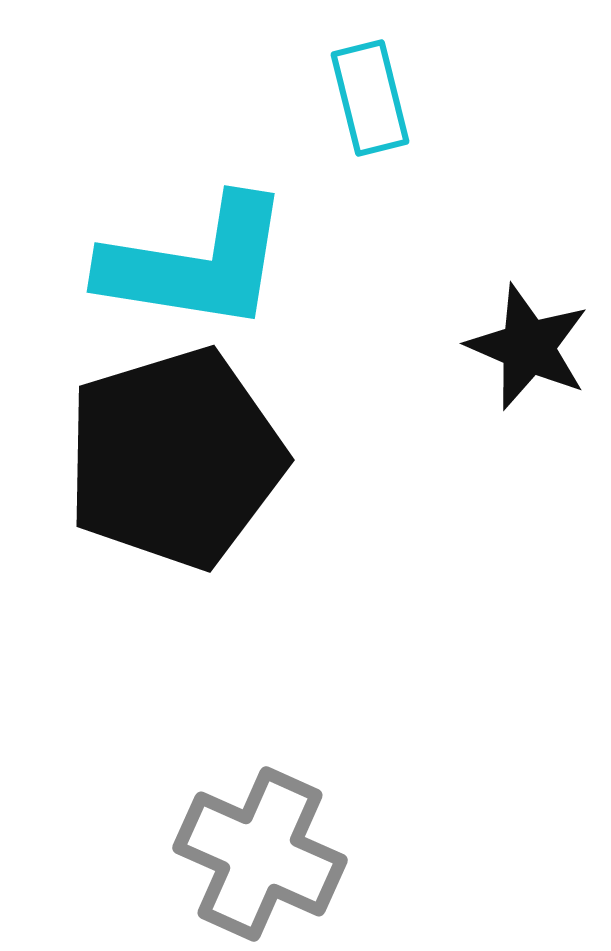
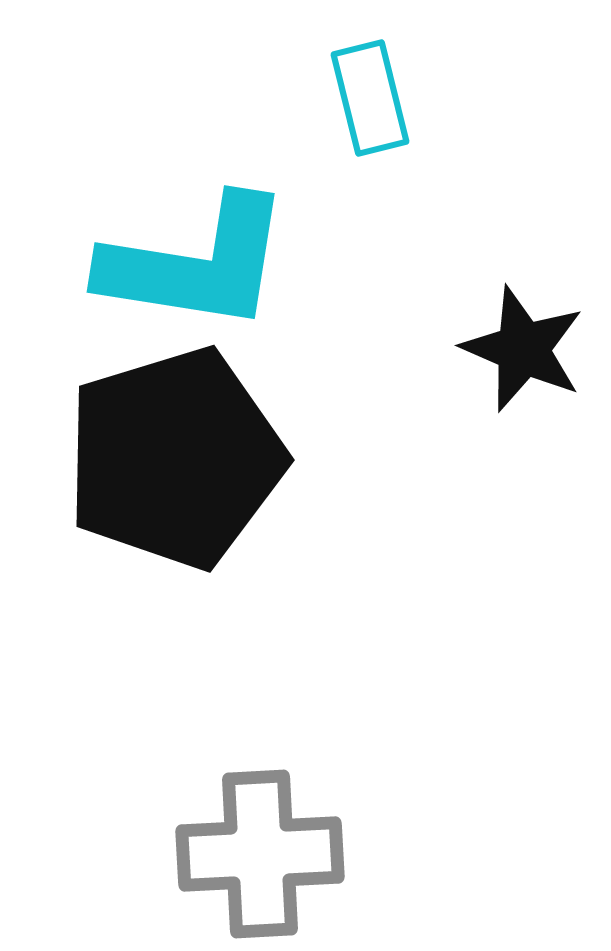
black star: moved 5 px left, 2 px down
gray cross: rotated 27 degrees counterclockwise
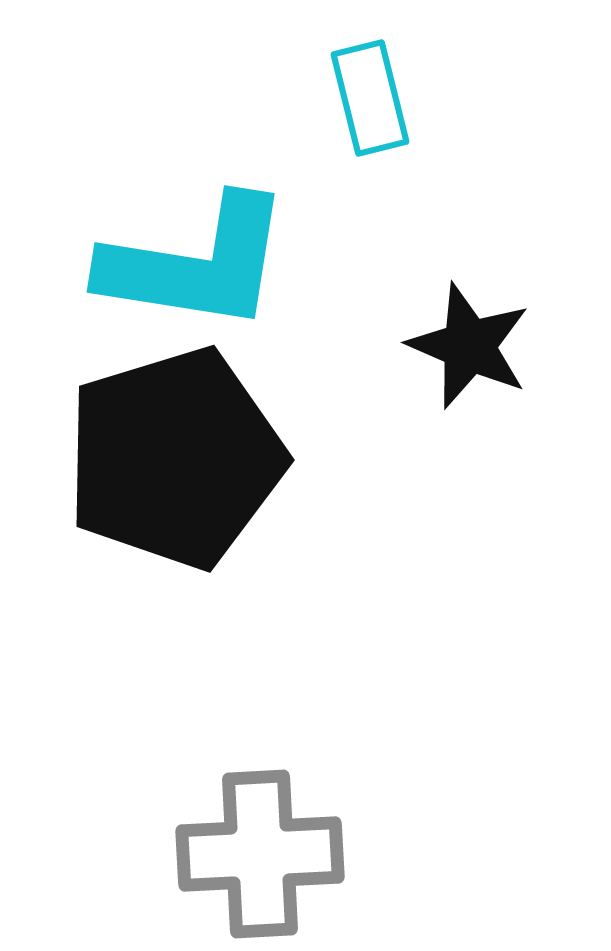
black star: moved 54 px left, 3 px up
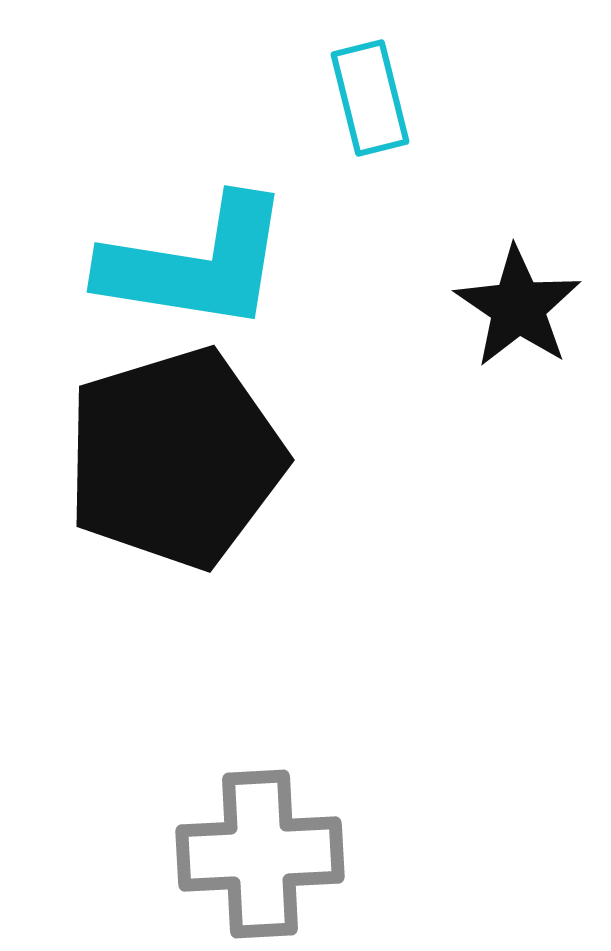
black star: moved 49 px right, 39 px up; rotated 11 degrees clockwise
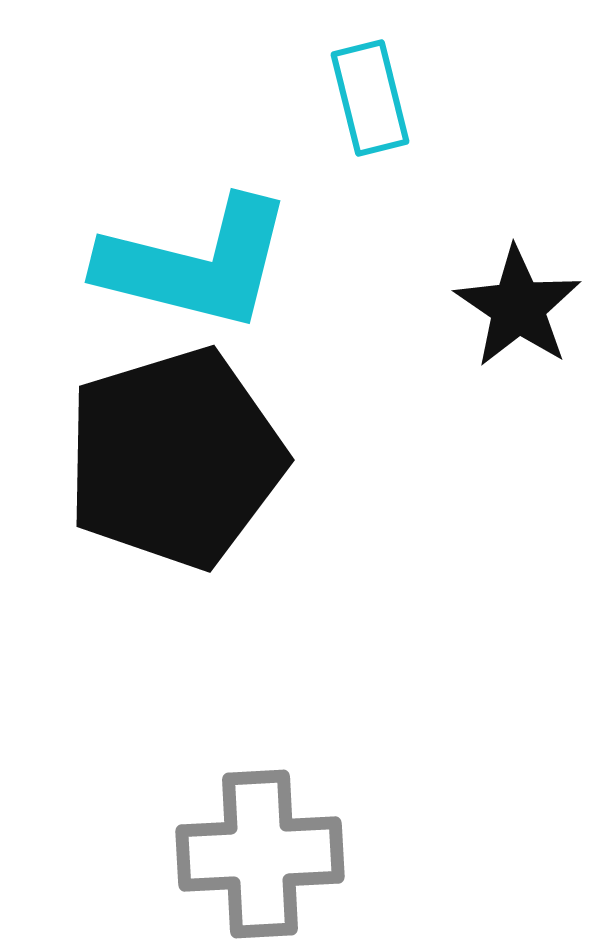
cyan L-shape: rotated 5 degrees clockwise
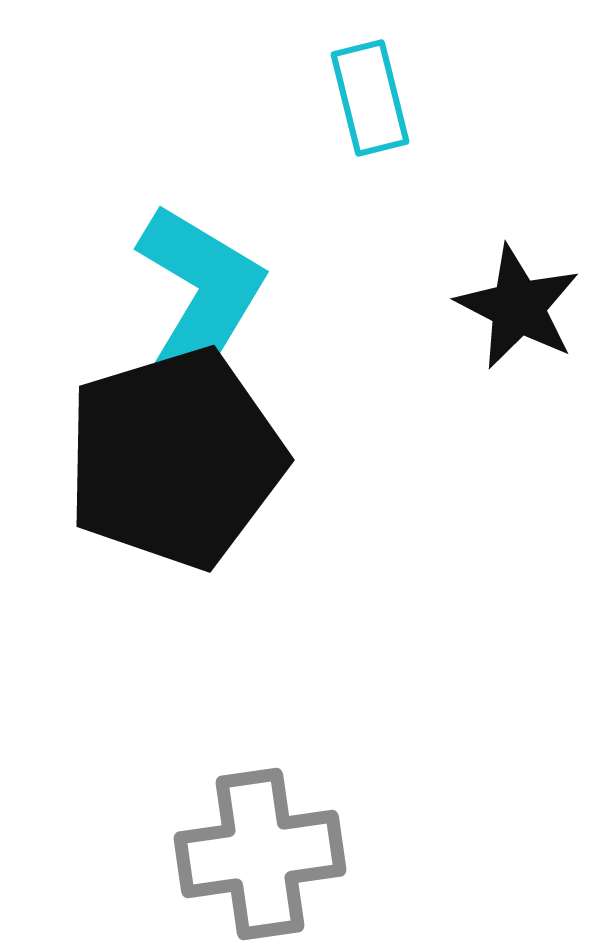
cyan L-shape: moved 41 px down; rotated 73 degrees counterclockwise
black star: rotated 7 degrees counterclockwise
gray cross: rotated 5 degrees counterclockwise
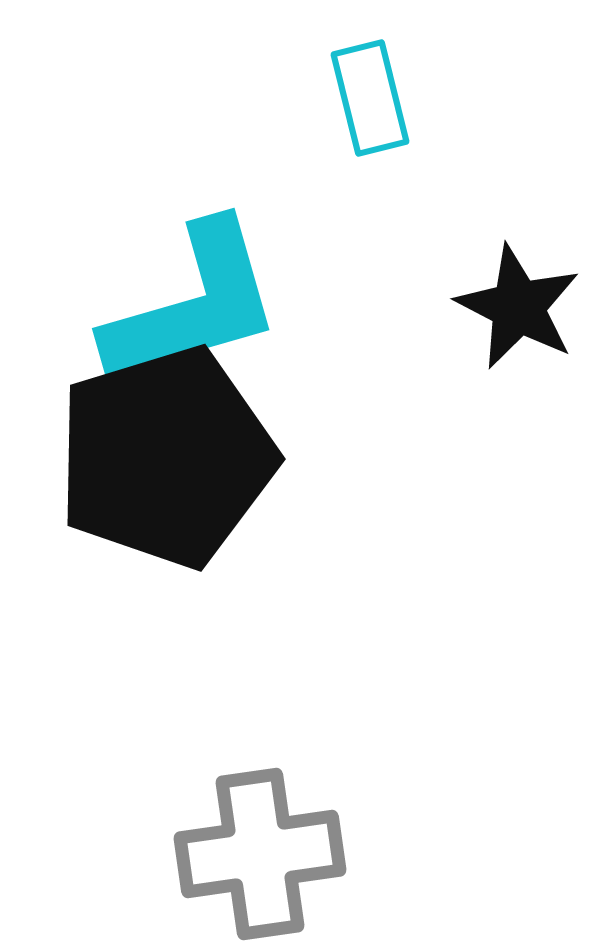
cyan L-shape: moved 3 px left; rotated 43 degrees clockwise
black pentagon: moved 9 px left, 1 px up
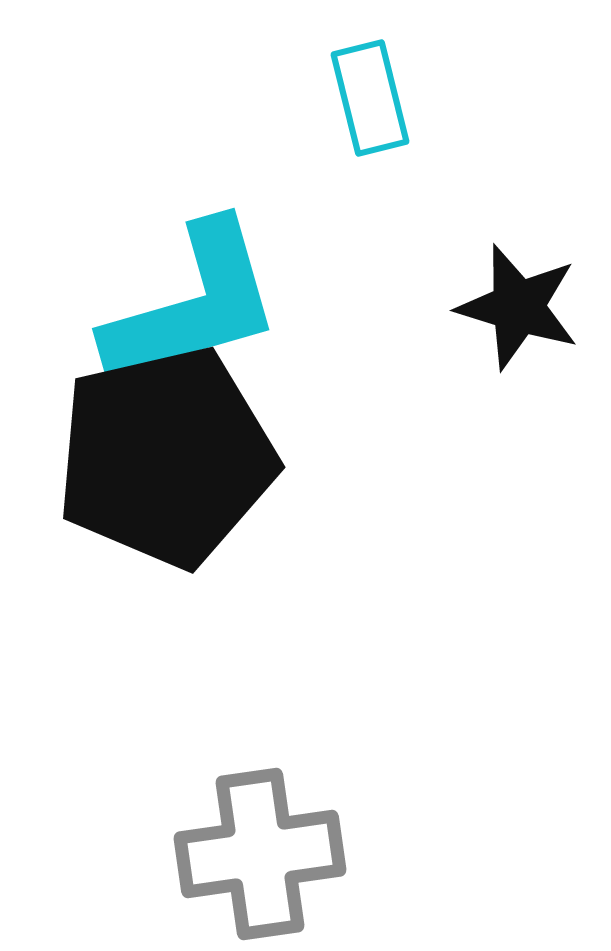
black star: rotated 10 degrees counterclockwise
black pentagon: rotated 4 degrees clockwise
